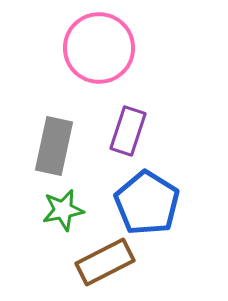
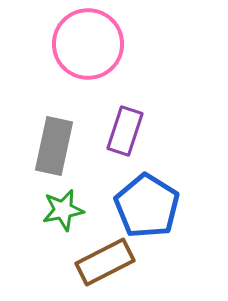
pink circle: moved 11 px left, 4 px up
purple rectangle: moved 3 px left
blue pentagon: moved 3 px down
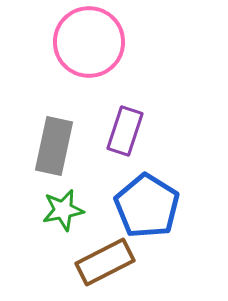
pink circle: moved 1 px right, 2 px up
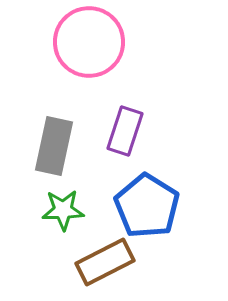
green star: rotated 9 degrees clockwise
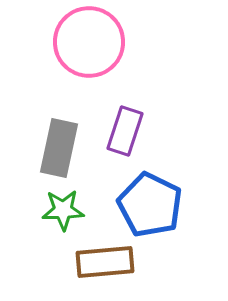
gray rectangle: moved 5 px right, 2 px down
blue pentagon: moved 3 px right, 1 px up; rotated 6 degrees counterclockwise
brown rectangle: rotated 22 degrees clockwise
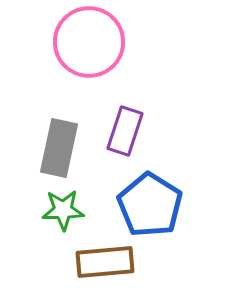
blue pentagon: rotated 6 degrees clockwise
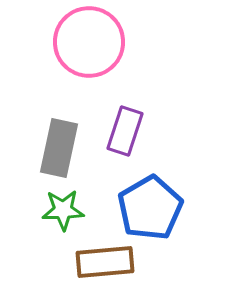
blue pentagon: moved 3 px down; rotated 10 degrees clockwise
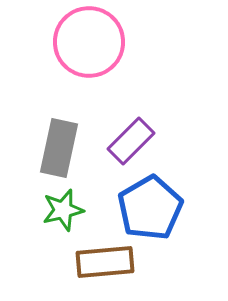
purple rectangle: moved 6 px right, 10 px down; rotated 27 degrees clockwise
green star: rotated 12 degrees counterclockwise
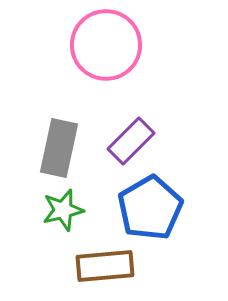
pink circle: moved 17 px right, 3 px down
brown rectangle: moved 4 px down
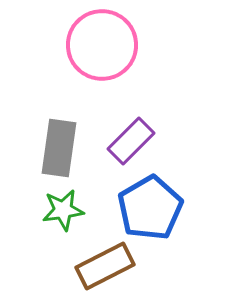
pink circle: moved 4 px left
gray rectangle: rotated 4 degrees counterclockwise
green star: rotated 6 degrees clockwise
brown rectangle: rotated 22 degrees counterclockwise
